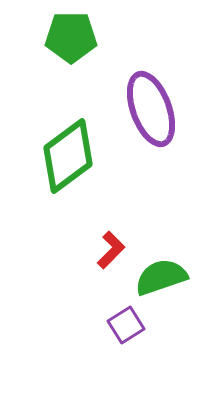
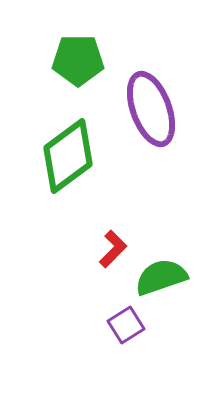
green pentagon: moved 7 px right, 23 px down
red L-shape: moved 2 px right, 1 px up
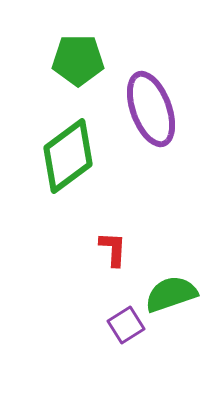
red L-shape: rotated 42 degrees counterclockwise
green semicircle: moved 10 px right, 17 px down
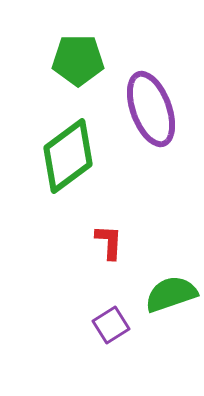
red L-shape: moved 4 px left, 7 px up
purple square: moved 15 px left
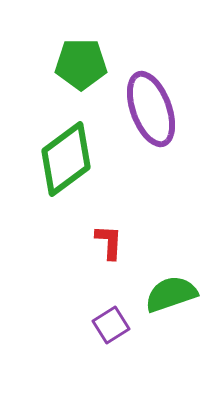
green pentagon: moved 3 px right, 4 px down
green diamond: moved 2 px left, 3 px down
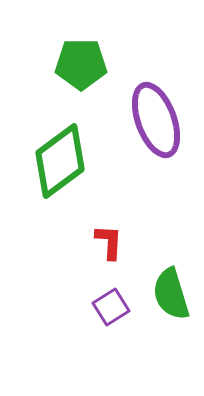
purple ellipse: moved 5 px right, 11 px down
green diamond: moved 6 px left, 2 px down
green semicircle: rotated 88 degrees counterclockwise
purple square: moved 18 px up
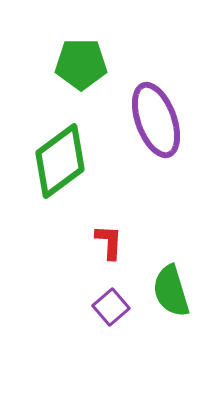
green semicircle: moved 3 px up
purple square: rotated 9 degrees counterclockwise
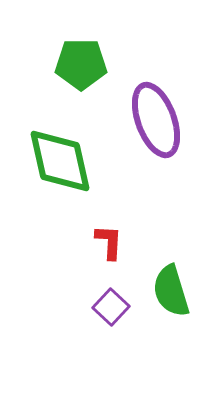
green diamond: rotated 66 degrees counterclockwise
purple square: rotated 6 degrees counterclockwise
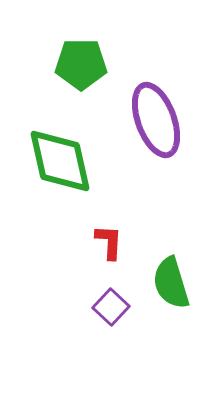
green semicircle: moved 8 px up
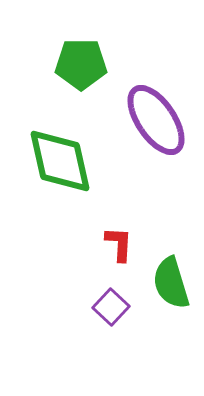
purple ellipse: rotated 14 degrees counterclockwise
red L-shape: moved 10 px right, 2 px down
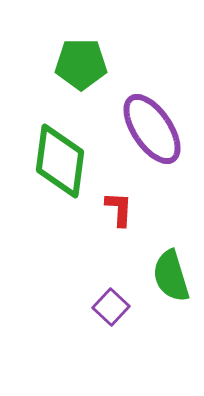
purple ellipse: moved 4 px left, 9 px down
green diamond: rotated 20 degrees clockwise
red L-shape: moved 35 px up
green semicircle: moved 7 px up
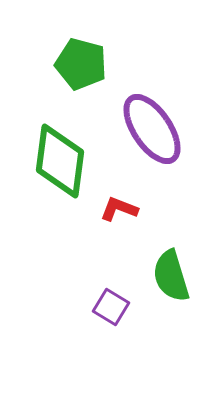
green pentagon: rotated 15 degrees clockwise
red L-shape: rotated 72 degrees counterclockwise
purple square: rotated 12 degrees counterclockwise
